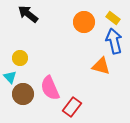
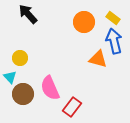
black arrow: rotated 10 degrees clockwise
orange triangle: moved 3 px left, 7 px up
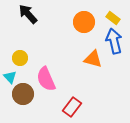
orange triangle: moved 5 px left
pink semicircle: moved 4 px left, 9 px up
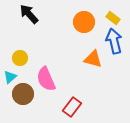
black arrow: moved 1 px right
cyan triangle: rotated 32 degrees clockwise
